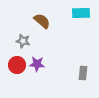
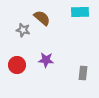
cyan rectangle: moved 1 px left, 1 px up
brown semicircle: moved 3 px up
gray star: moved 11 px up
purple star: moved 9 px right, 4 px up
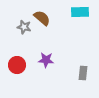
gray star: moved 1 px right, 3 px up
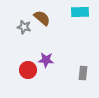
red circle: moved 11 px right, 5 px down
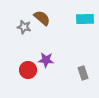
cyan rectangle: moved 5 px right, 7 px down
gray rectangle: rotated 24 degrees counterclockwise
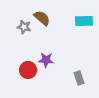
cyan rectangle: moved 1 px left, 2 px down
gray rectangle: moved 4 px left, 5 px down
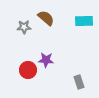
brown semicircle: moved 4 px right
gray star: rotated 16 degrees counterclockwise
gray rectangle: moved 4 px down
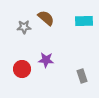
red circle: moved 6 px left, 1 px up
gray rectangle: moved 3 px right, 6 px up
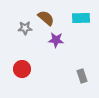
cyan rectangle: moved 3 px left, 3 px up
gray star: moved 1 px right, 1 px down
purple star: moved 10 px right, 20 px up
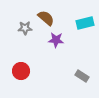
cyan rectangle: moved 4 px right, 5 px down; rotated 12 degrees counterclockwise
red circle: moved 1 px left, 2 px down
gray rectangle: rotated 40 degrees counterclockwise
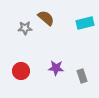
purple star: moved 28 px down
gray rectangle: rotated 40 degrees clockwise
